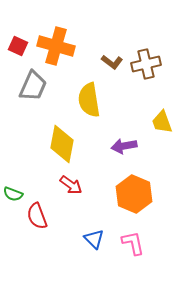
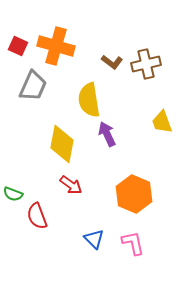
purple arrow: moved 17 px left, 12 px up; rotated 75 degrees clockwise
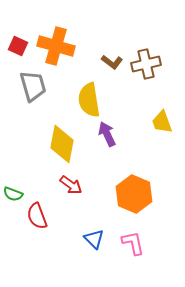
gray trapezoid: rotated 40 degrees counterclockwise
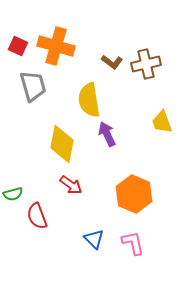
green semicircle: rotated 36 degrees counterclockwise
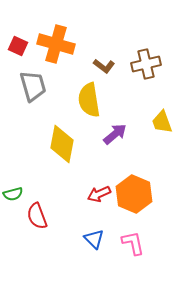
orange cross: moved 2 px up
brown L-shape: moved 8 px left, 4 px down
purple arrow: moved 8 px right; rotated 75 degrees clockwise
red arrow: moved 28 px right, 9 px down; rotated 120 degrees clockwise
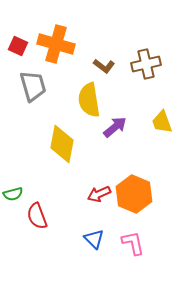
purple arrow: moved 7 px up
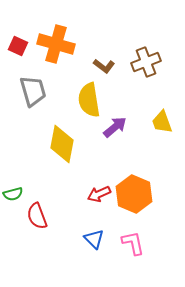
brown cross: moved 2 px up; rotated 8 degrees counterclockwise
gray trapezoid: moved 5 px down
